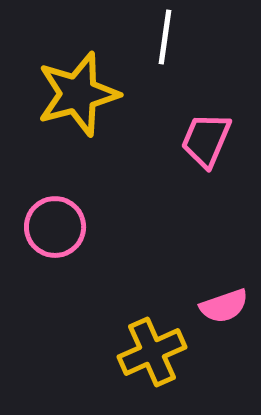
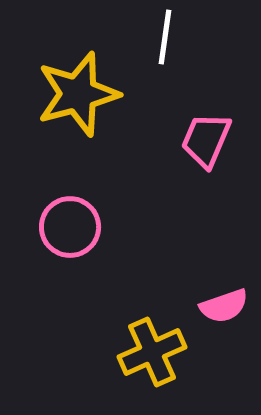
pink circle: moved 15 px right
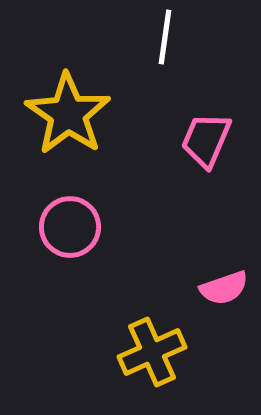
yellow star: moved 10 px left, 20 px down; rotated 22 degrees counterclockwise
pink semicircle: moved 18 px up
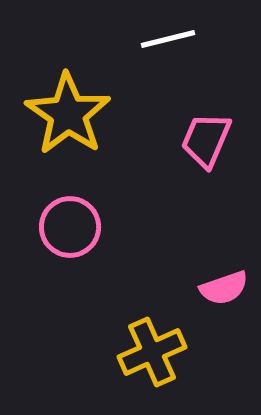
white line: moved 3 px right, 2 px down; rotated 68 degrees clockwise
